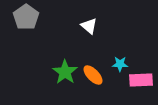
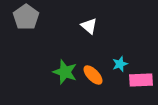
cyan star: rotated 21 degrees counterclockwise
green star: rotated 15 degrees counterclockwise
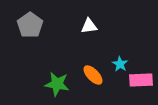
gray pentagon: moved 4 px right, 8 px down
white triangle: rotated 48 degrees counterclockwise
cyan star: rotated 21 degrees counterclockwise
green star: moved 8 px left, 12 px down; rotated 10 degrees counterclockwise
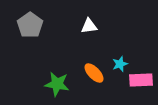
cyan star: rotated 21 degrees clockwise
orange ellipse: moved 1 px right, 2 px up
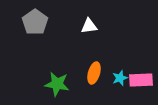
gray pentagon: moved 5 px right, 3 px up
cyan star: moved 14 px down
orange ellipse: rotated 60 degrees clockwise
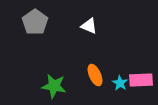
white triangle: rotated 30 degrees clockwise
orange ellipse: moved 1 px right, 2 px down; rotated 40 degrees counterclockwise
cyan star: moved 5 px down; rotated 21 degrees counterclockwise
green star: moved 3 px left, 2 px down
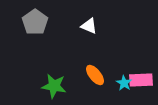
orange ellipse: rotated 15 degrees counterclockwise
cyan star: moved 4 px right
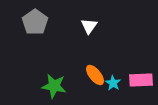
white triangle: rotated 42 degrees clockwise
cyan star: moved 11 px left
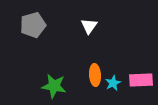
gray pentagon: moved 2 px left, 3 px down; rotated 20 degrees clockwise
orange ellipse: rotated 35 degrees clockwise
cyan star: rotated 14 degrees clockwise
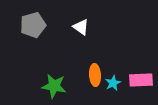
white triangle: moved 8 px left, 1 px down; rotated 30 degrees counterclockwise
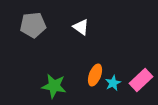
gray pentagon: rotated 10 degrees clockwise
orange ellipse: rotated 25 degrees clockwise
pink rectangle: rotated 40 degrees counterclockwise
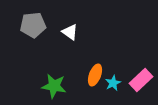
white triangle: moved 11 px left, 5 px down
